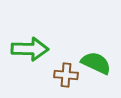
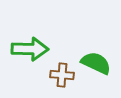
brown cross: moved 4 px left
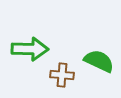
green semicircle: moved 3 px right, 2 px up
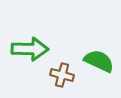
brown cross: rotated 10 degrees clockwise
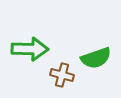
green semicircle: moved 3 px left, 3 px up; rotated 136 degrees clockwise
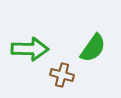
green semicircle: moved 3 px left, 10 px up; rotated 36 degrees counterclockwise
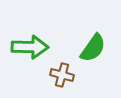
green arrow: moved 2 px up
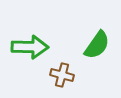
green semicircle: moved 4 px right, 3 px up
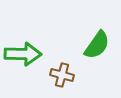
green arrow: moved 7 px left, 7 px down
